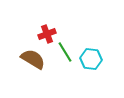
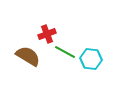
green line: rotated 30 degrees counterclockwise
brown semicircle: moved 5 px left, 3 px up
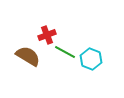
red cross: moved 1 px down
cyan hexagon: rotated 15 degrees clockwise
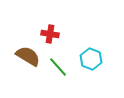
red cross: moved 3 px right, 1 px up; rotated 30 degrees clockwise
green line: moved 7 px left, 15 px down; rotated 20 degrees clockwise
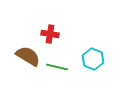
cyan hexagon: moved 2 px right
green line: moved 1 px left; rotated 35 degrees counterclockwise
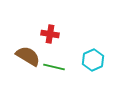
cyan hexagon: moved 1 px down; rotated 15 degrees clockwise
green line: moved 3 px left
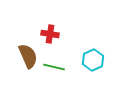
brown semicircle: rotated 35 degrees clockwise
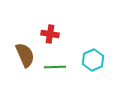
brown semicircle: moved 3 px left, 1 px up
green line: moved 1 px right; rotated 15 degrees counterclockwise
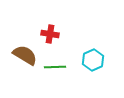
brown semicircle: rotated 35 degrees counterclockwise
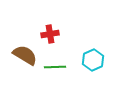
red cross: rotated 18 degrees counterclockwise
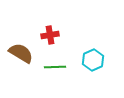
red cross: moved 1 px down
brown semicircle: moved 4 px left, 2 px up
